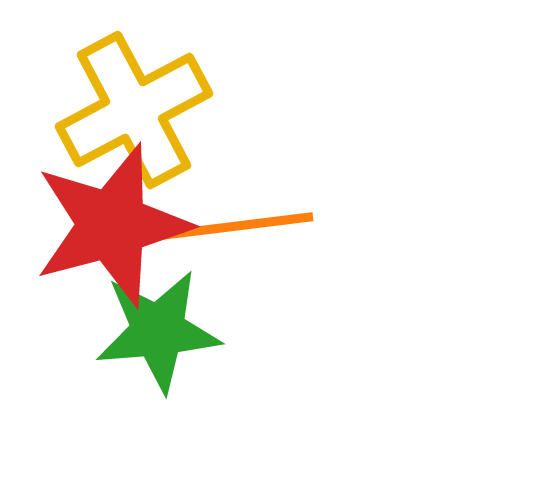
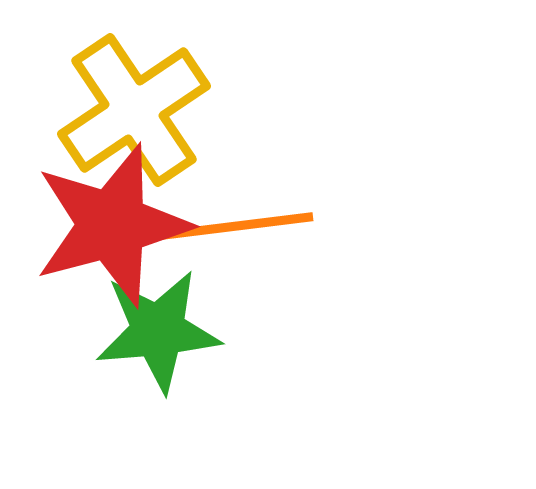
yellow cross: rotated 6 degrees counterclockwise
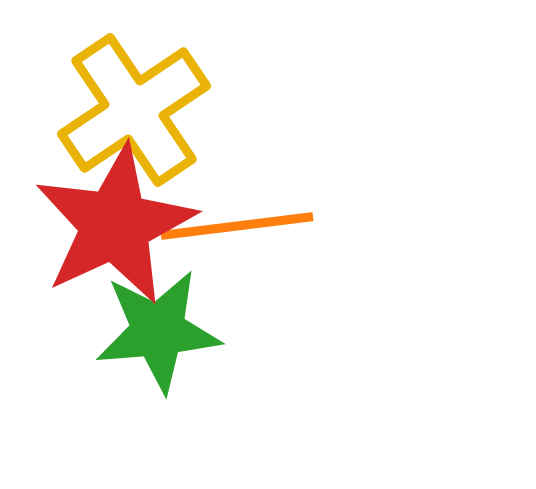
red star: moved 3 px right; rotated 10 degrees counterclockwise
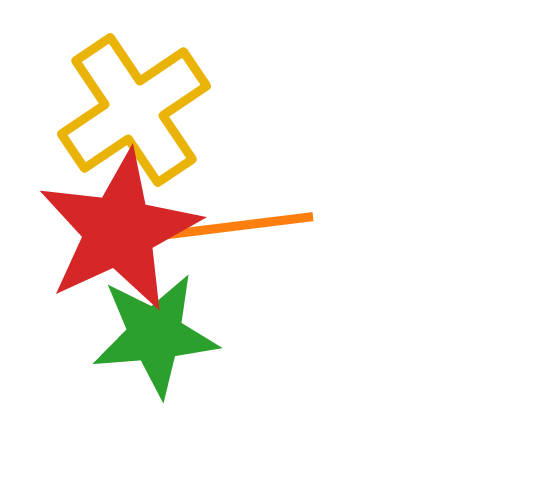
red star: moved 4 px right, 6 px down
green star: moved 3 px left, 4 px down
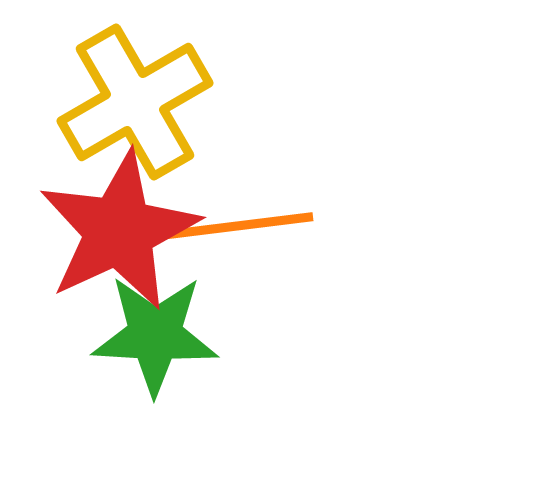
yellow cross: moved 1 px right, 8 px up; rotated 4 degrees clockwise
green star: rotated 8 degrees clockwise
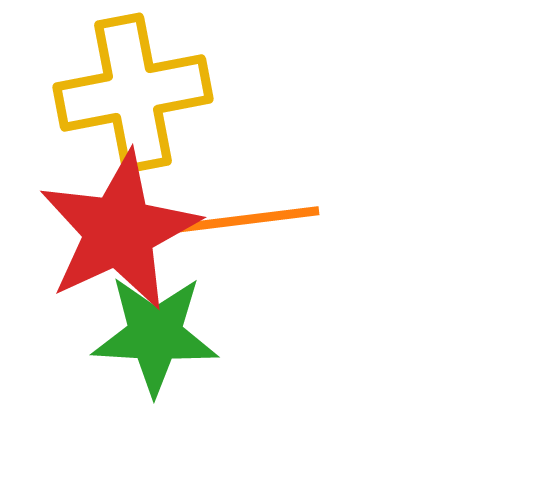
yellow cross: moved 2 px left, 9 px up; rotated 19 degrees clockwise
orange line: moved 6 px right, 6 px up
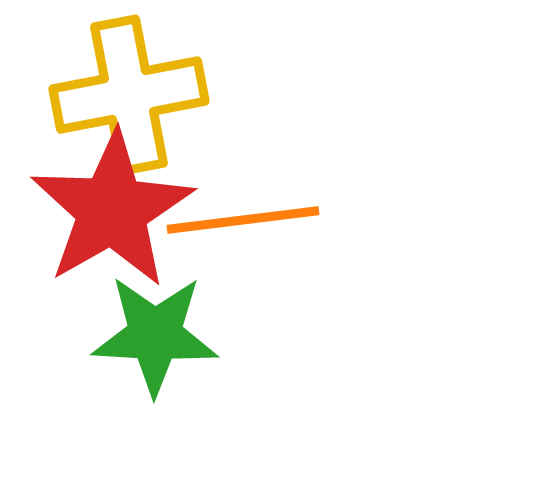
yellow cross: moved 4 px left, 2 px down
red star: moved 7 px left, 21 px up; rotated 5 degrees counterclockwise
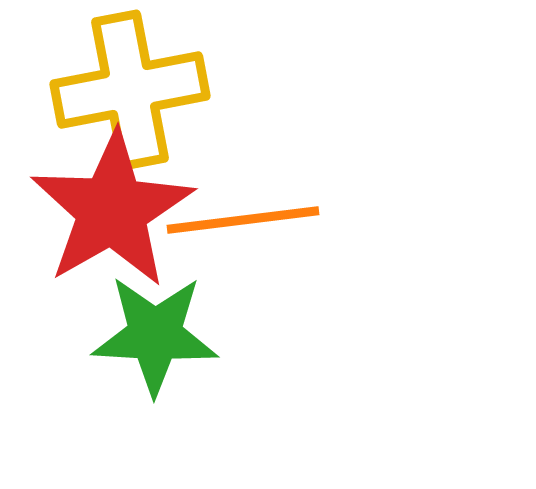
yellow cross: moved 1 px right, 5 px up
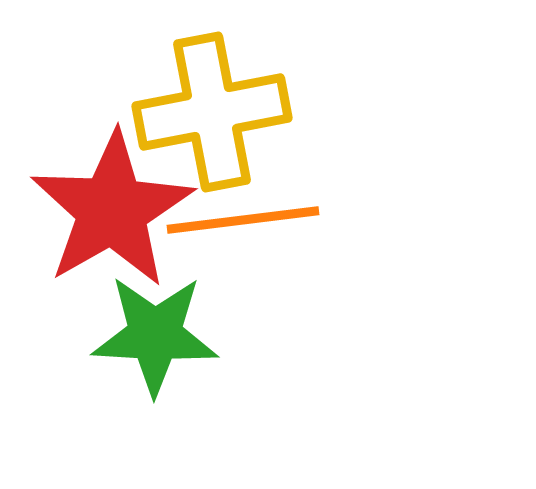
yellow cross: moved 82 px right, 22 px down
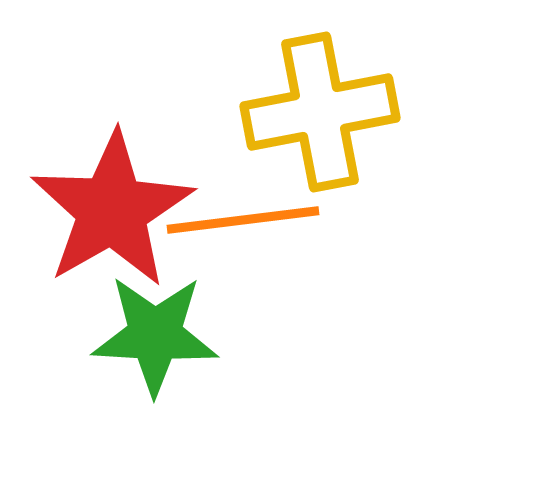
yellow cross: moved 108 px right
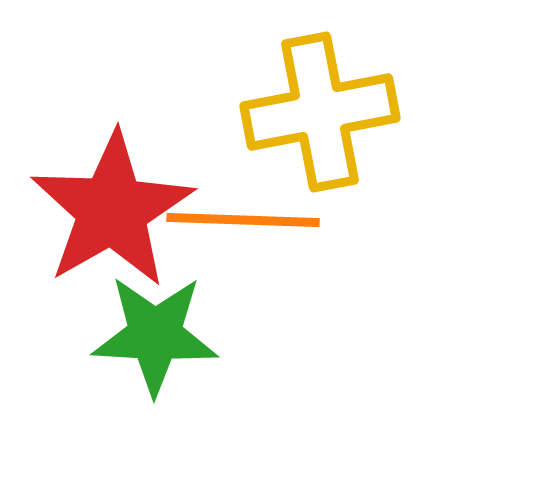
orange line: rotated 9 degrees clockwise
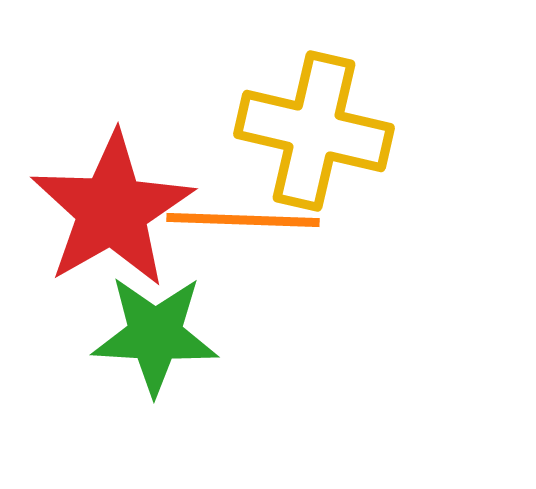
yellow cross: moved 6 px left, 19 px down; rotated 24 degrees clockwise
